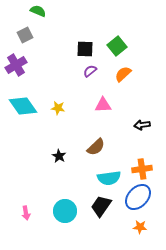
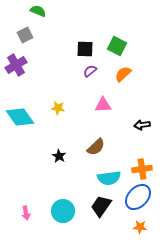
green square: rotated 24 degrees counterclockwise
cyan diamond: moved 3 px left, 11 px down
cyan circle: moved 2 px left
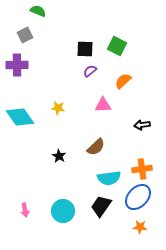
purple cross: moved 1 px right; rotated 30 degrees clockwise
orange semicircle: moved 7 px down
pink arrow: moved 1 px left, 3 px up
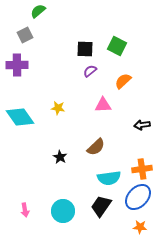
green semicircle: rotated 63 degrees counterclockwise
black star: moved 1 px right, 1 px down
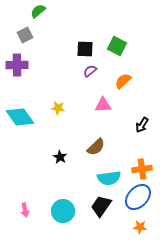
black arrow: rotated 49 degrees counterclockwise
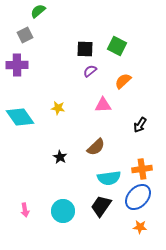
black arrow: moved 2 px left
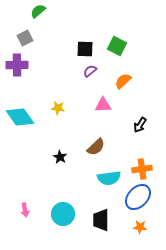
gray square: moved 3 px down
black trapezoid: moved 14 px down; rotated 35 degrees counterclockwise
cyan circle: moved 3 px down
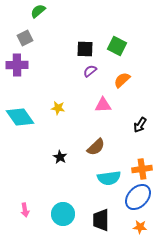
orange semicircle: moved 1 px left, 1 px up
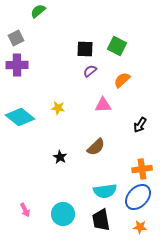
gray square: moved 9 px left
cyan diamond: rotated 16 degrees counterclockwise
cyan semicircle: moved 4 px left, 13 px down
pink arrow: rotated 16 degrees counterclockwise
black trapezoid: rotated 10 degrees counterclockwise
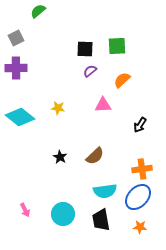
green square: rotated 30 degrees counterclockwise
purple cross: moved 1 px left, 3 px down
brown semicircle: moved 1 px left, 9 px down
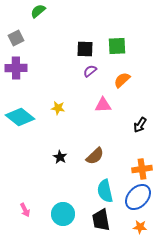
cyan semicircle: rotated 85 degrees clockwise
